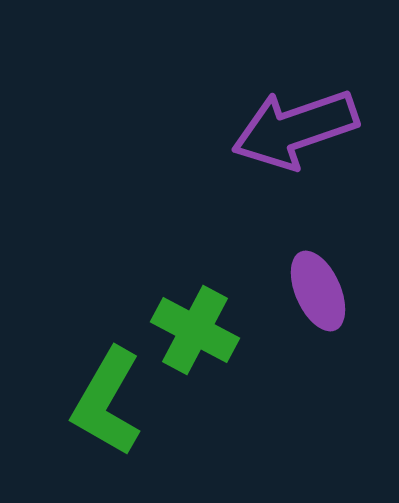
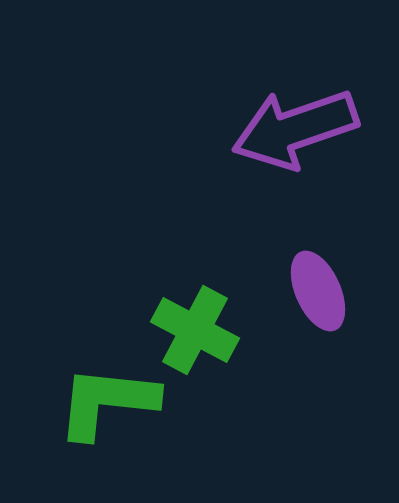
green L-shape: rotated 66 degrees clockwise
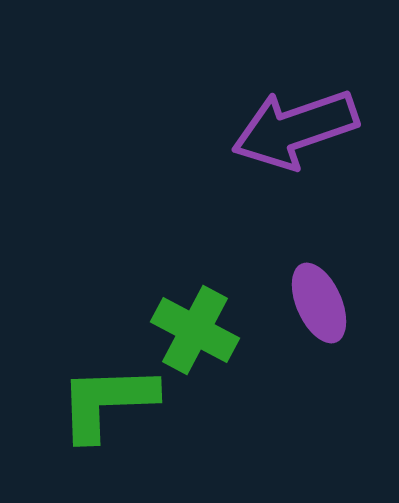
purple ellipse: moved 1 px right, 12 px down
green L-shape: rotated 8 degrees counterclockwise
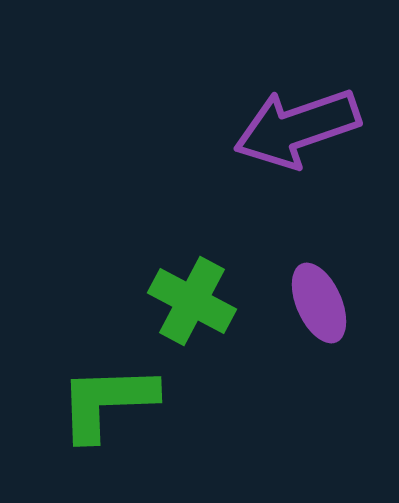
purple arrow: moved 2 px right, 1 px up
green cross: moved 3 px left, 29 px up
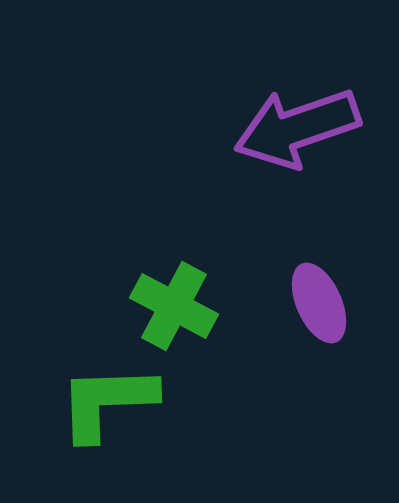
green cross: moved 18 px left, 5 px down
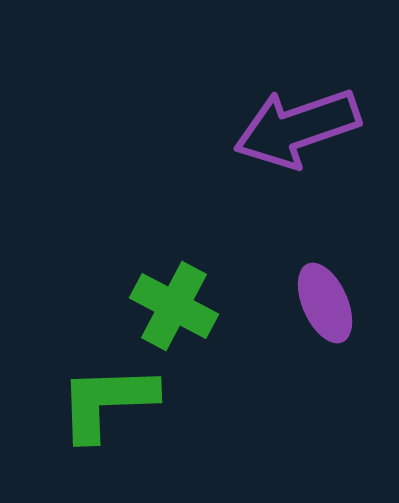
purple ellipse: moved 6 px right
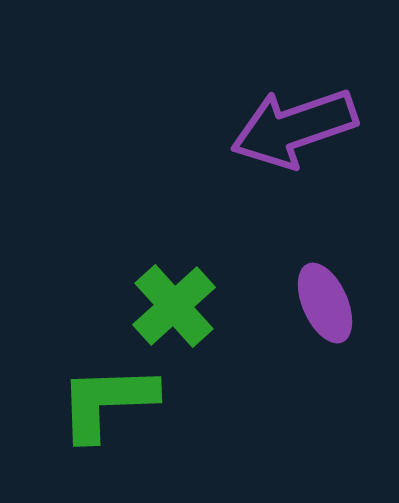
purple arrow: moved 3 px left
green cross: rotated 20 degrees clockwise
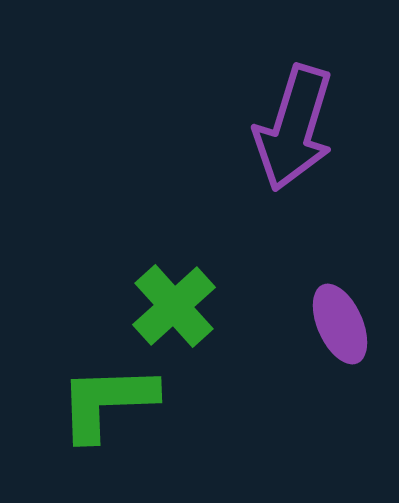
purple arrow: rotated 54 degrees counterclockwise
purple ellipse: moved 15 px right, 21 px down
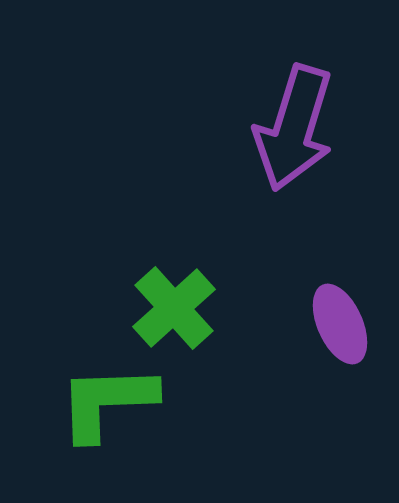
green cross: moved 2 px down
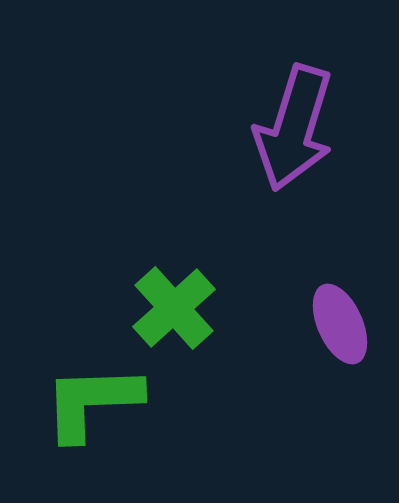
green L-shape: moved 15 px left
